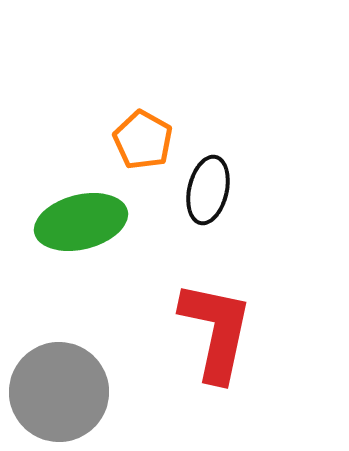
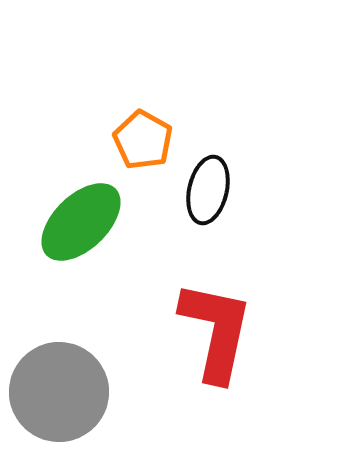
green ellipse: rotated 30 degrees counterclockwise
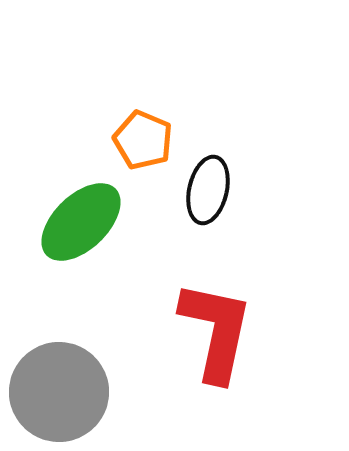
orange pentagon: rotated 6 degrees counterclockwise
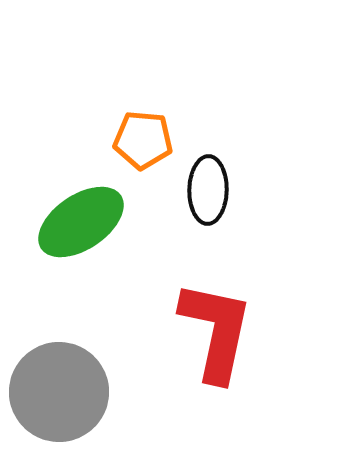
orange pentagon: rotated 18 degrees counterclockwise
black ellipse: rotated 12 degrees counterclockwise
green ellipse: rotated 10 degrees clockwise
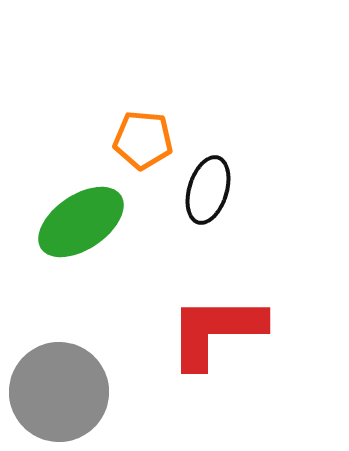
black ellipse: rotated 16 degrees clockwise
red L-shape: rotated 102 degrees counterclockwise
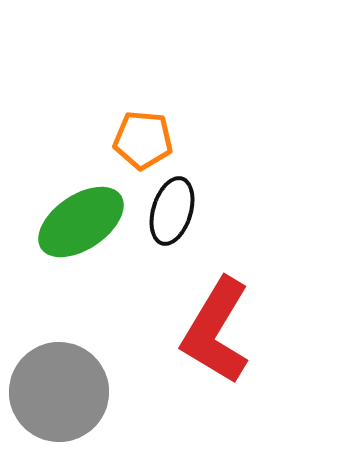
black ellipse: moved 36 px left, 21 px down
red L-shape: rotated 59 degrees counterclockwise
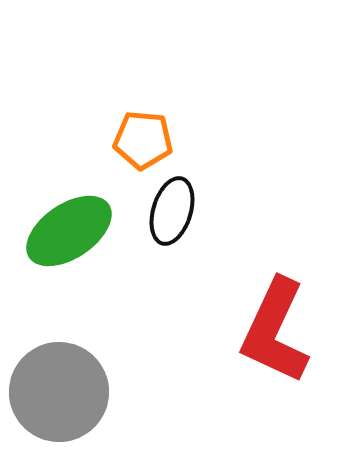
green ellipse: moved 12 px left, 9 px down
red L-shape: moved 59 px right; rotated 6 degrees counterclockwise
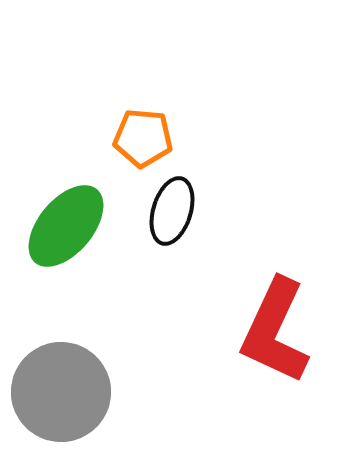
orange pentagon: moved 2 px up
green ellipse: moved 3 px left, 5 px up; rotated 16 degrees counterclockwise
gray circle: moved 2 px right
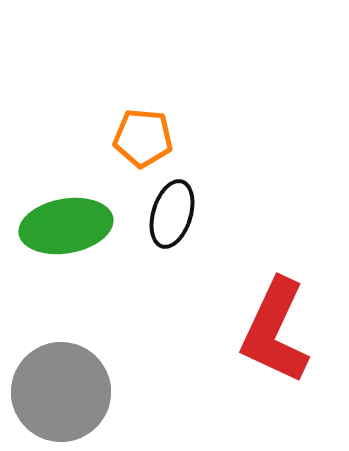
black ellipse: moved 3 px down
green ellipse: rotated 40 degrees clockwise
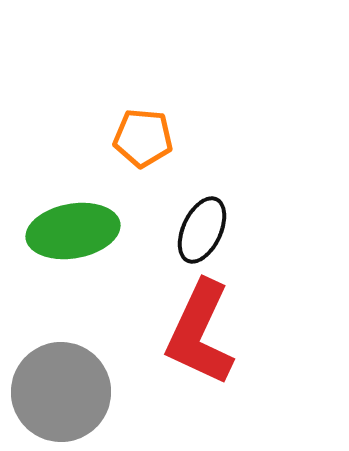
black ellipse: moved 30 px right, 16 px down; rotated 8 degrees clockwise
green ellipse: moved 7 px right, 5 px down
red L-shape: moved 75 px left, 2 px down
